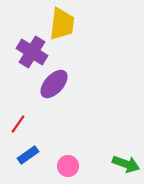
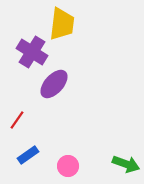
red line: moved 1 px left, 4 px up
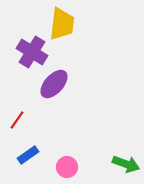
pink circle: moved 1 px left, 1 px down
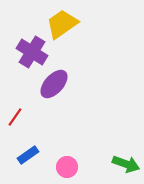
yellow trapezoid: rotated 132 degrees counterclockwise
red line: moved 2 px left, 3 px up
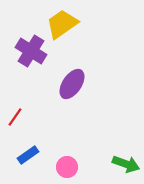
purple cross: moved 1 px left, 1 px up
purple ellipse: moved 18 px right; rotated 8 degrees counterclockwise
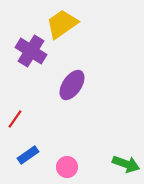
purple ellipse: moved 1 px down
red line: moved 2 px down
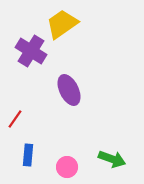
purple ellipse: moved 3 px left, 5 px down; rotated 60 degrees counterclockwise
blue rectangle: rotated 50 degrees counterclockwise
green arrow: moved 14 px left, 5 px up
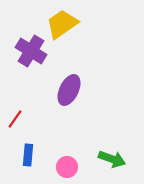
purple ellipse: rotated 52 degrees clockwise
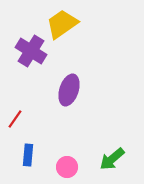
purple ellipse: rotated 8 degrees counterclockwise
green arrow: rotated 120 degrees clockwise
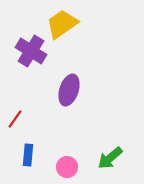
green arrow: moved 2 px left, 1 px up
